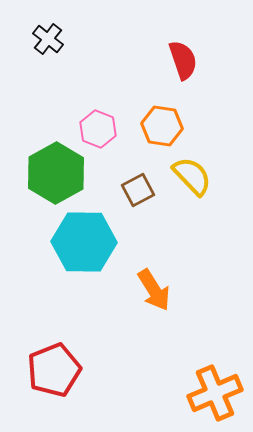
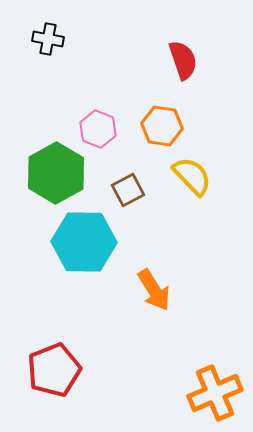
black cross: rotated 28 degrees counterclockwise
brown square: moved 10 px left
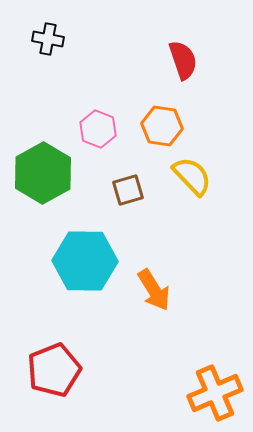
green hexagon: moved 13 px left
brown square: rotated 12 degrees clockwise
cyan hexagon: moved 1 px right, 19 px down
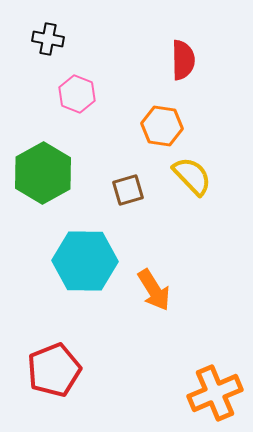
red semicircle: rotated 18 degrees clockwise
pink hexagon: moved 21 px left, 35 px up
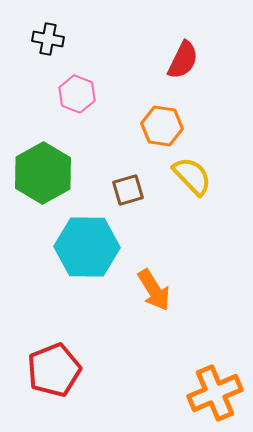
red semicircle: rotated 27 degrees clockwise
cyan hexagon: moved 2 px right, 14 px up
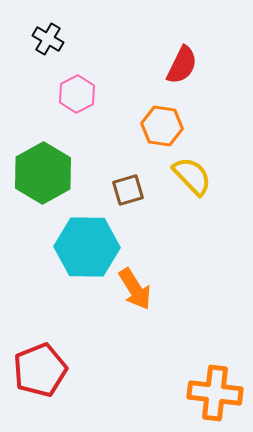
black cross: rotated 20 degrees clockwise
red semicircle: moved 1 px left, 5 px down
pink hexagon: rotated 12 degrees clockwise
orange arrow: moved 19 px left, 1 px up
red pentagon: moved 14 px left
orange cross: rotated 30 degrees clockwise
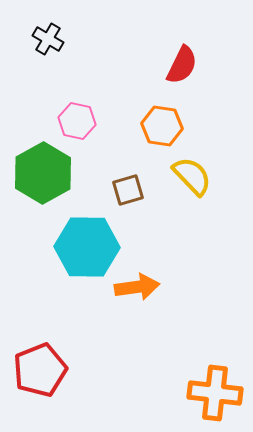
pink hexagon: moved 27 px down; rotated 21 degrees counterclockwise
orange arrow: moved 2 px right, 2 px up; rotated 66 degrees counterclockwise
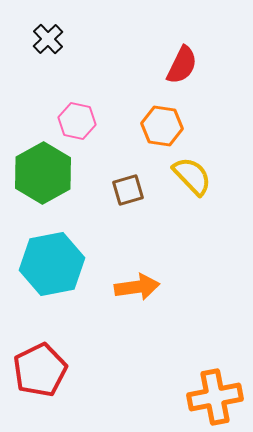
black cross: rotated 16 degrees clockwise
cyan hexagon: moved 35 px left, 17 px down; rotated 12 degrees counterclockwise
red pentagon: rotated 4 degrees counterclockwise
orange cross: moved 4 px down; rotated 18 degrees counterclockwise
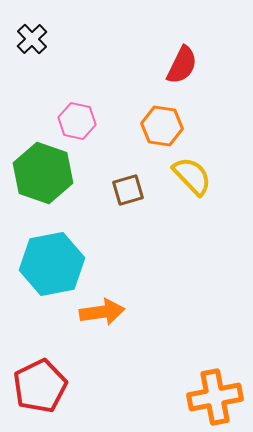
black cross: moved 16 px left
green hexagon: rotated 12 degrees counterclockwise
orange arrow: moved 35 px left, 25 px down
red pentagon: moved 16 px down
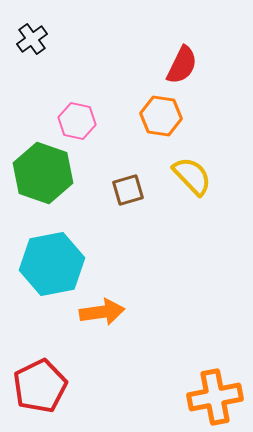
black cross: rotated 8 degrees clockwise
orange hexagon: moved 1 px left, 10 px up
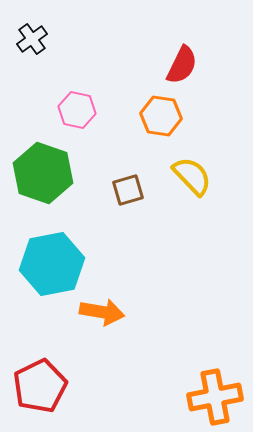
pink hexagon: moved 11 px up
orange arrow: rotated 18 degrees clockwise
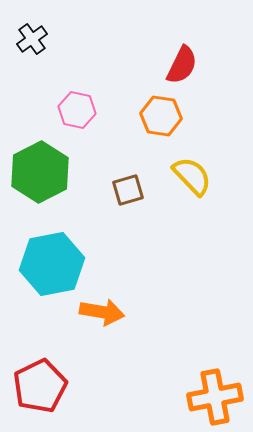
green hexagon: moved 3 px left, 1 px up; rotated 14 degrees clockwise
